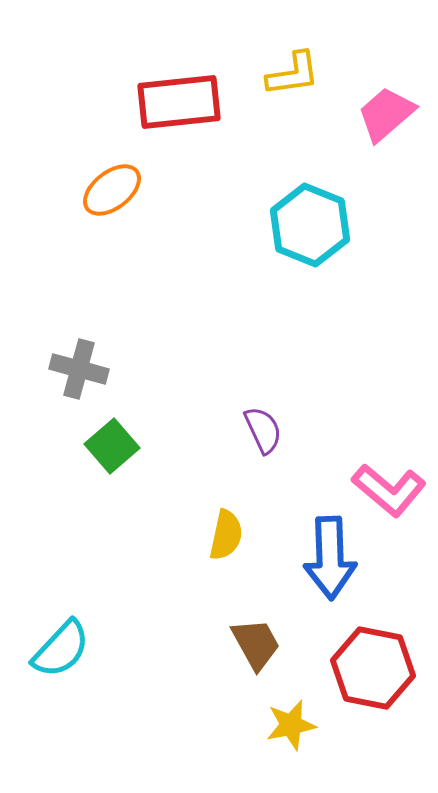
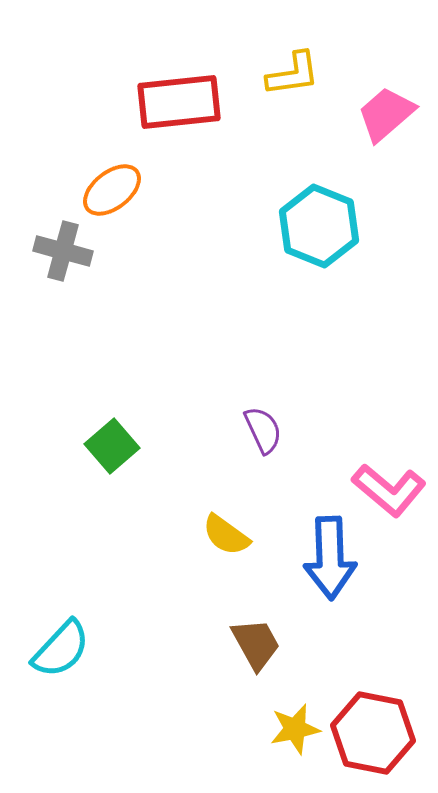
cyan hexagon: moved 9 px right, 1 px down
gray cross: moved 16 px left, 118 px up
yellow semicircle: rotated 114 degrees clockwise
red hexagon: moved 65 px down
yellow star: moved 4 px right, 4 px down
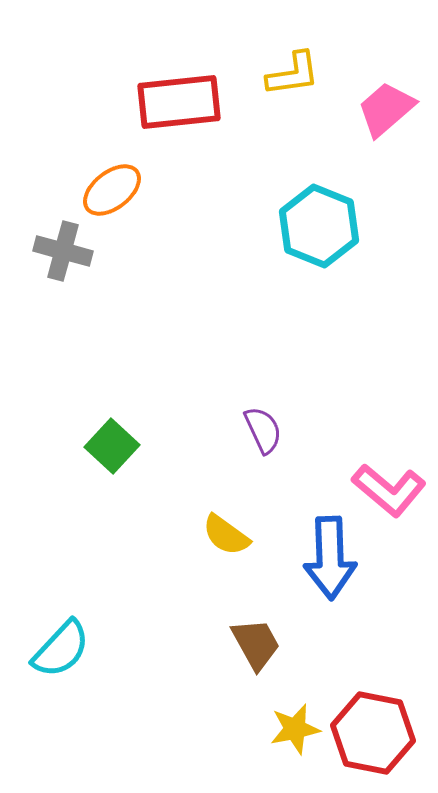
pink trapezoid: moved 5 px up
green square: rotated 6 degrees counterclockwise
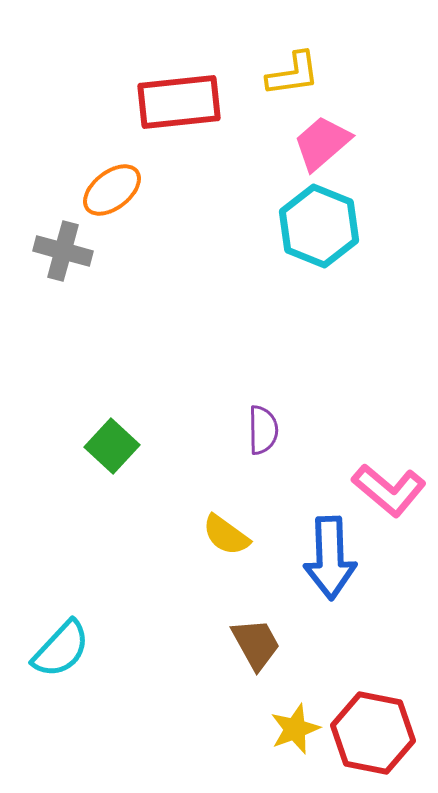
pink trapezoid: moved 64 px left, 34 px down
purple semicircle: rotated 24 degrees clockwise
yellow star: rotated 9 degrees counterclockwise
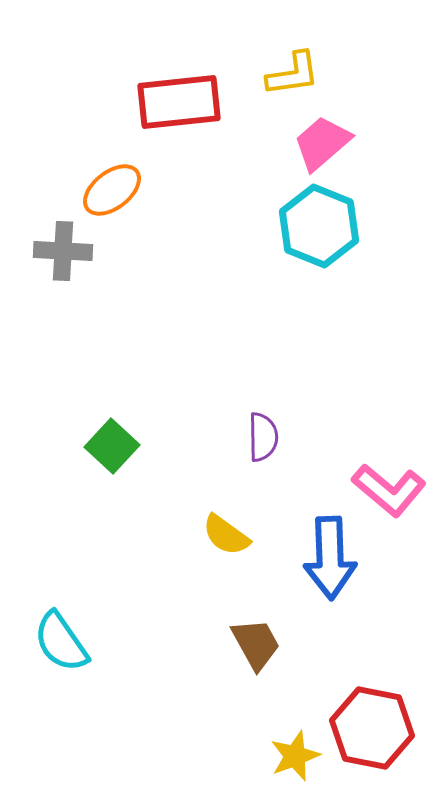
gray cross: rotated 12 degrees counterclockwise
purple semicircle: moved 7 px down
cyan semicircle: moved 7 px up; rotated 102 degrees clockwise
yellow star: moved 27 px down
red hexagon: moved 1 px left, 5 px up
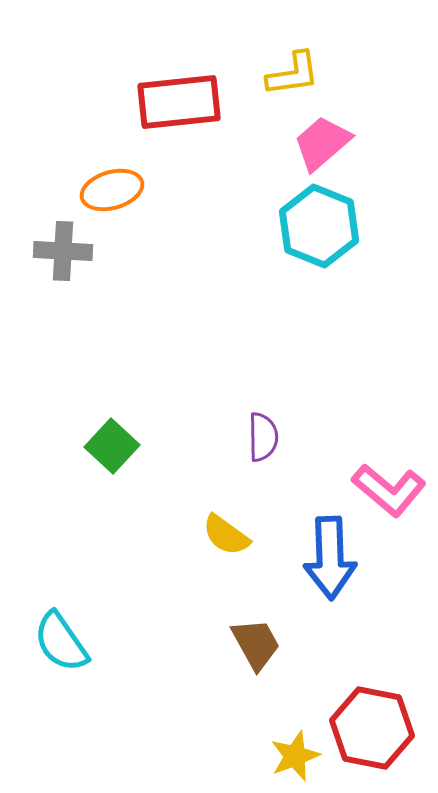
orange ellipse: rotated 22 degrees clockwise
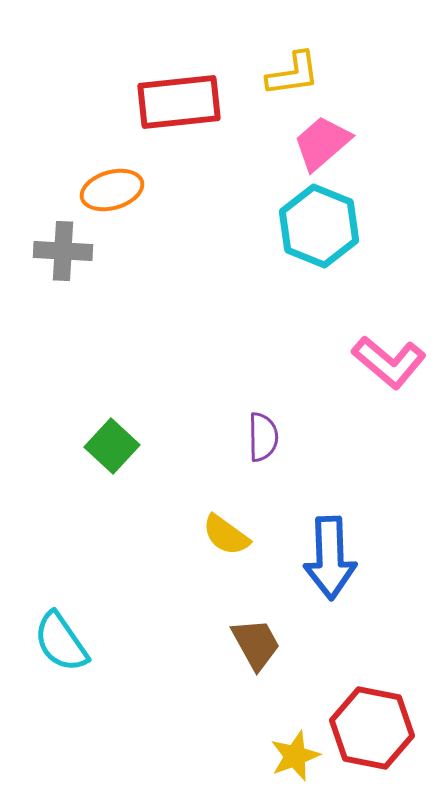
pink L-shape: moved 128 px up
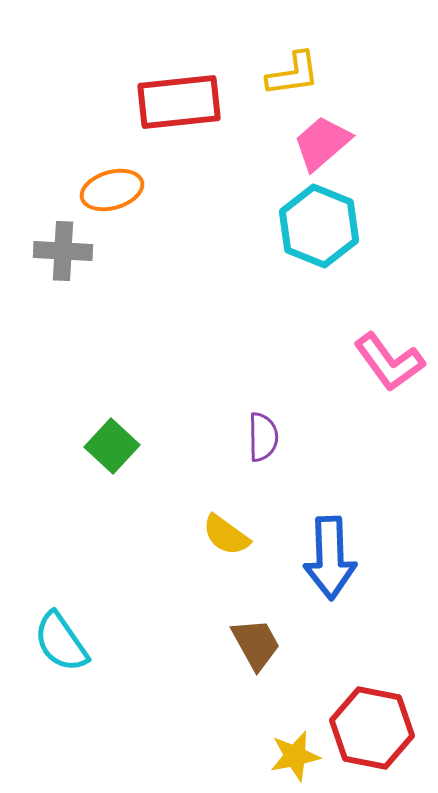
pink L-shape: rotated 14 degrees clockwise
yellow star: rotated 9 degrees clockwise
